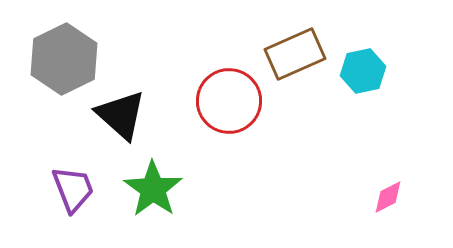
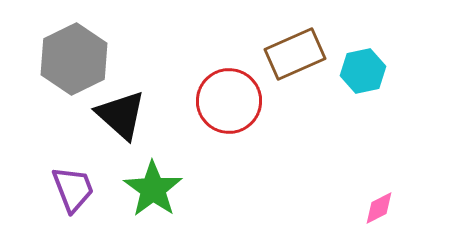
gray hexagon: moved 10 px right
pink diamond: moved 9 px left, 11 px down
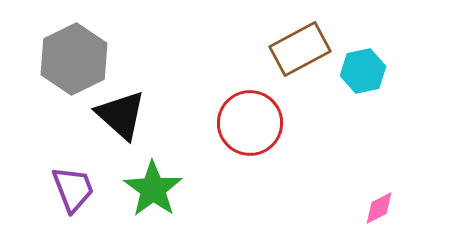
brown rectangle: moved 5 px right, 5 px up; rotated 4 degrees counterclockwise
red circle: moved 21 px right, 22 px down
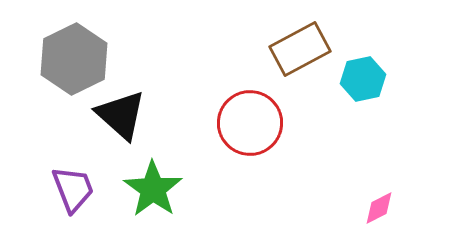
cyan hexagon: moved 8 px down
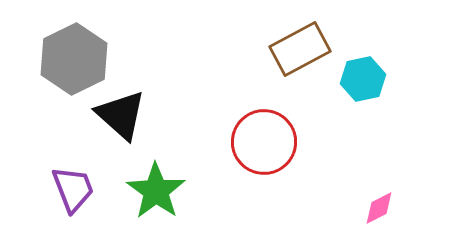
red circle: moved 14 px right, 19 px down
green star: moved 3 px right, 2 px down
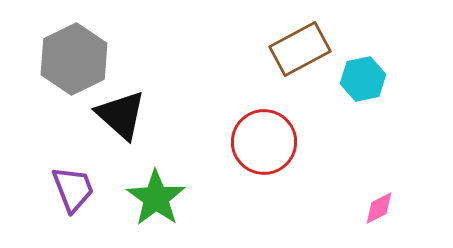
green star: moved 7 px down
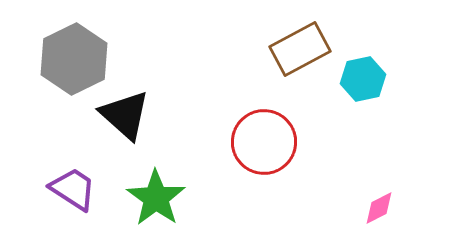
black triangle: moved 4 px right
purple trapezoid: rotated 36 degrees counterclockwise
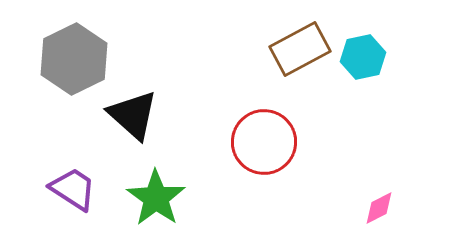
cyan hexagon: moved 22 px up
black triangle: moved 8 px right
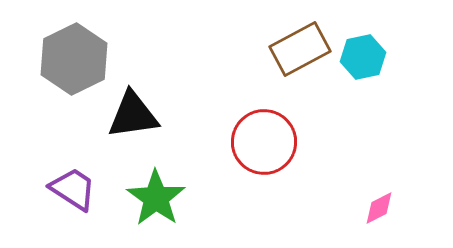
black triangle: rotated 50 degrees counterclockwise
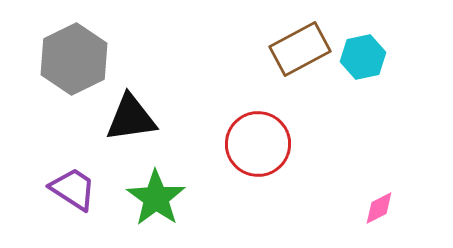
black triangle: moved 2 px left, 3 px down
red circle: moved 6 px left, 2 px down
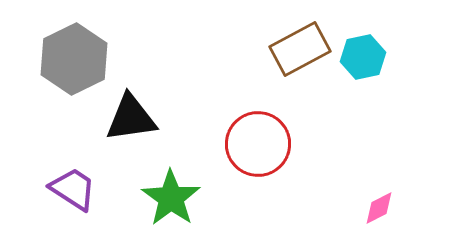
green star: moved 15 px right
